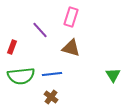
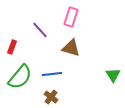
green semicircle: moved 1 px left, 1 px down; rotated 44 degrees counterclockwise
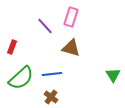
purple line: moved 5 px right, 4 px up
green semicircle: moved 1 px right, 1 px down; rotated 8 degrees clockwise
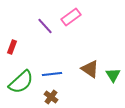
pink rectangle: rotated 36 degrees clockwise
brown triangle: moved 19 px right, 21 px down; rotated 18 degrees clockwise
green semicircle: moved 4 px down
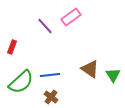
blue line: moved 2 px left, 1 px down
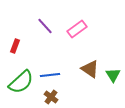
pink rectangle: moved 6 px right, 12 px down
red rectangle: moved 3 px right, 1 px up
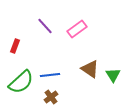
brown cross: rotated 16 degrees clockwise
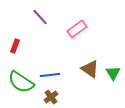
purple line: moved 5 px left, 9 px up
green triangle: moved 2 px up
green semicircle: rotated 76 degrees clockwise
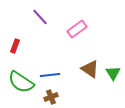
brown cross: rotated 16 degrees clockwise
